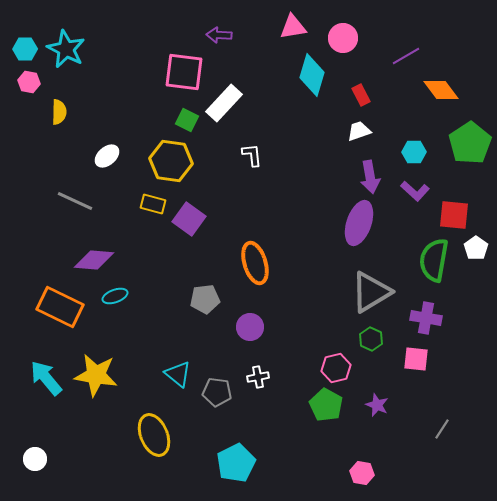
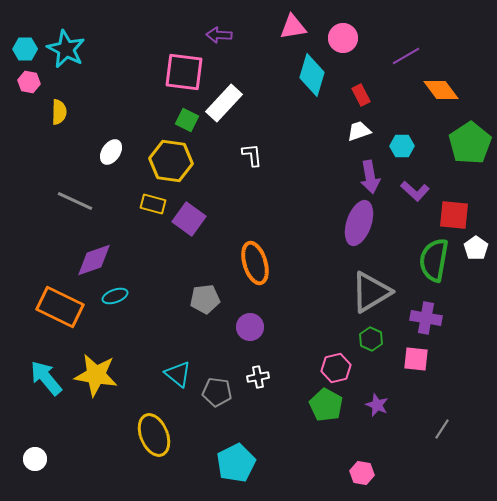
cyan hexagon at (414, 152): moved 12 px left, 6 px up
white ellipse at (107, 156): moved 4 px right, 4 px up; rotated 15 degrees counterclockwise
purple diamond at (94, 260): rotated 24 degrees counterclockwise
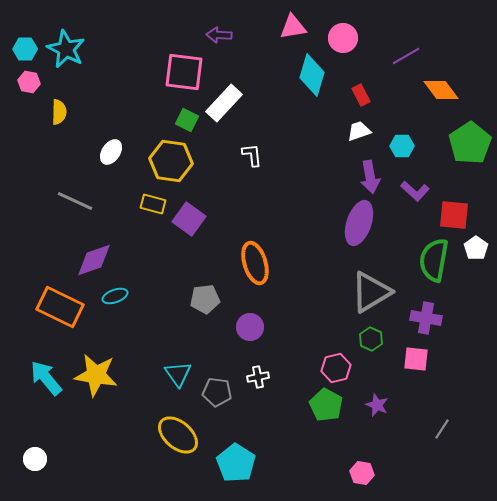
cyan triangle at (178, 374): rotated 16 degrees clockwise
yellow ellipse at (154, 435): moved 24 px right; rotated 27 degrees counterclockwise
cyan pentagon at (236, 463): rotated 12 degrees counterclockwise
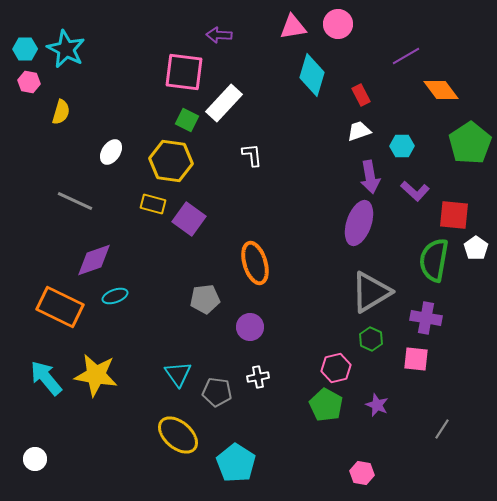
pink circle at (343, 38): moved 5 px left, 14 px up
yellow semicircle at (59, 112): moved 2 px right; rotated 15 degrees clockwise
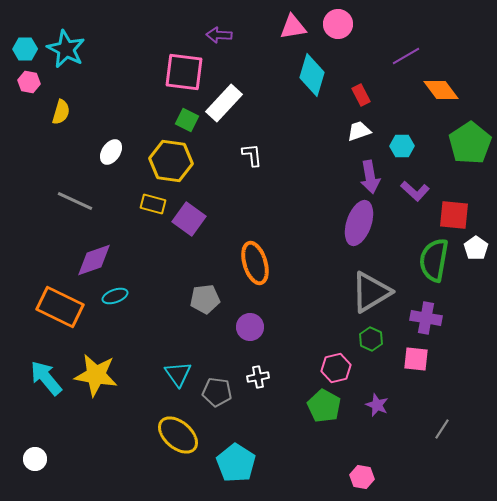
green pentagon at (326, 405): moved 2 px left, 1 px down
pink hexagon at (362, 473): moved 4 px down
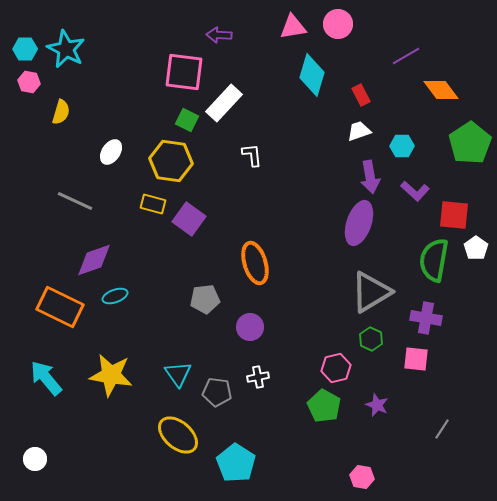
yellow star at (96, 375): moved 15 px right
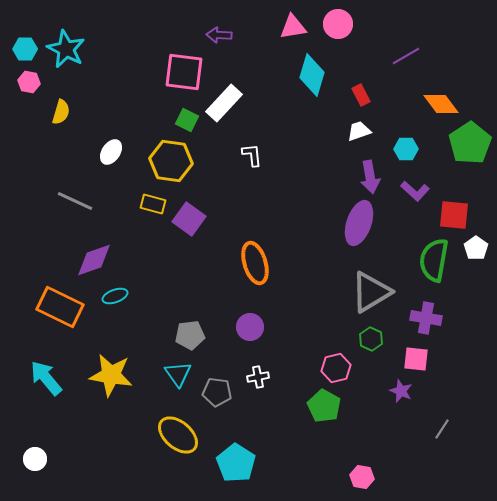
orange diamond at (441, 90): moved 14 px down
cyan hexagon at (402, 146): moved 4 px right, 3 px down
gray pentagon at (205, 299): moved 15 px left, 36 px down
purple star at (377, 405): moved 24 px right, 14 px up
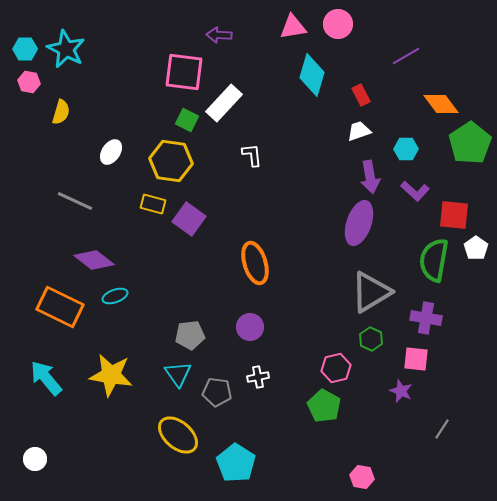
purple diamond at (94, 260): rotated 57 degrees clockwise
